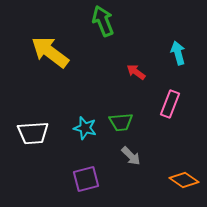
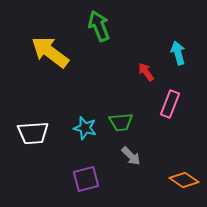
green arrow: moved 4 px left, 5 px down
red arrow: moved 10 px right; rotated 18 degrees clockwise
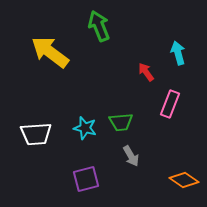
white trapezoid: moved 3 px right, 1 px down
gray arrow: rotated 15 degrees clockwise
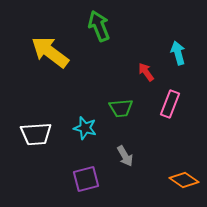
green trapezoid: moved 14 px up
gray arrow: moved 6 px left
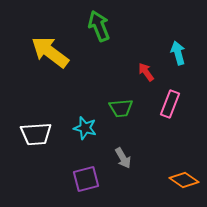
gray arrow: moved 2 px left, 2 px down
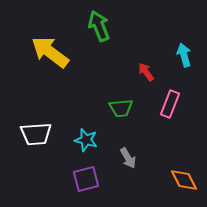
cyan arrow: moved 6 px right, 2 px down
cyan star: moved 1 px right, 12 px down
gray arrow: moved 5 px right
orange diamond: rotated 28 degrees clockwise
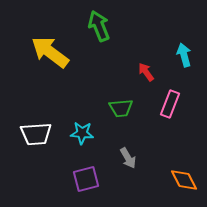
cyan star: moved 4 px left, 7 px up; rotated 10 degrees counterclockwise
